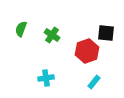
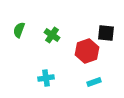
green semicircle: moved 2 px left, 1 px down
cyan rectangle: rotated 32 degrees clockwise
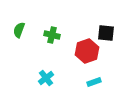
green cross: rotated 21 degrees counterclockwise
cyan cross: rotated 28 degrees counterclockwise
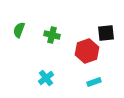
black square: rotated 12 degrees counterclockwise
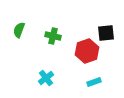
green cross: moved 1 px right, 1 px down
